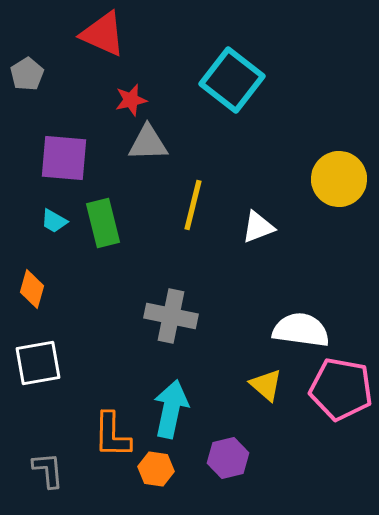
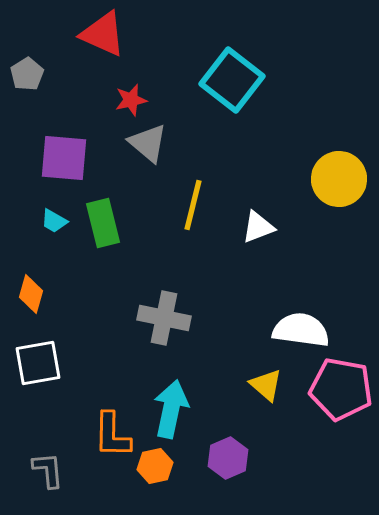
gray triangle: rotated 42 degrees clockwise
orange diamond: moved 1 px left, 5 px down
gray cross: moved 7 px left, 2 px down
purple hexagon: rotated 9 degrees counterclockwise
orange hexagon: moved 1 px left, 3 px up; rotated 20 degrees counterclockwise
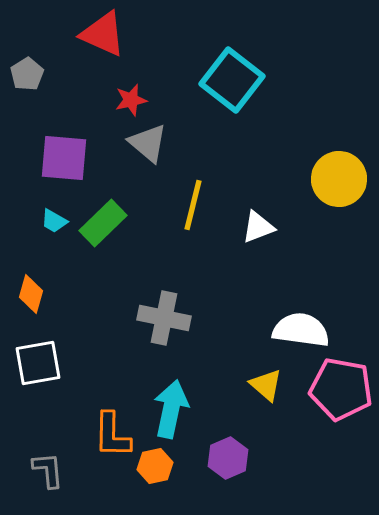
green rectangle: rotated 60 degrees clockwise
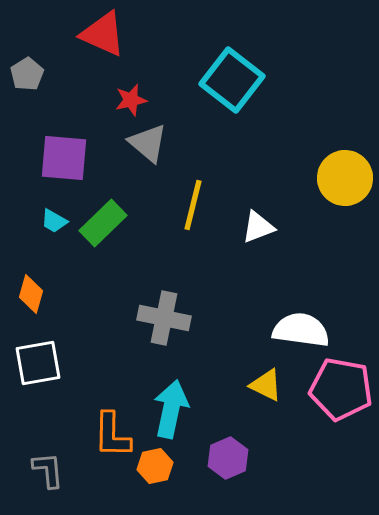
yellow circle: moved 6 px right, 1 px up
yellow triangle: rotated 15 degrees counterclockwise
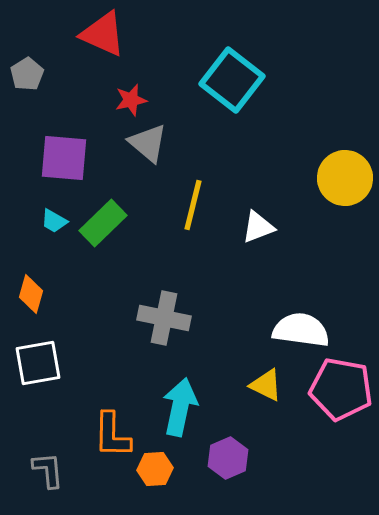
cyan arrow: moved 9 px right, 2 px up
orange hexagon: moved 3 px down; rotated 8 degrees clockwise
